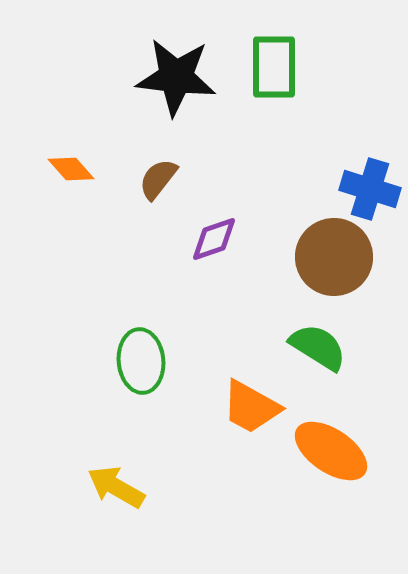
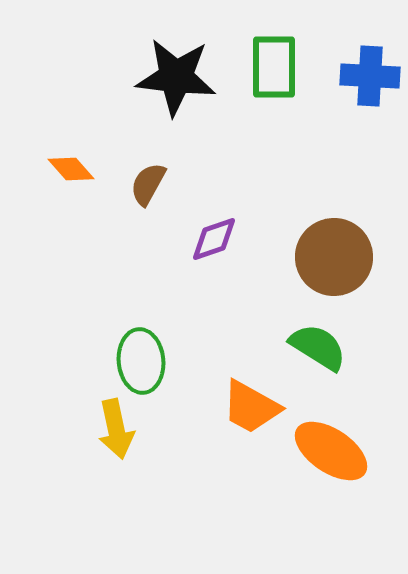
brown semicircle: moved 10 px left, 5 px down; rotated 9 degrees counterclockwise
blue cross: moved 113 px up; rotated 14 degrees counterclockwise
yellow arrow: moved 58 px up; rotated 132 degrees counterclockwise
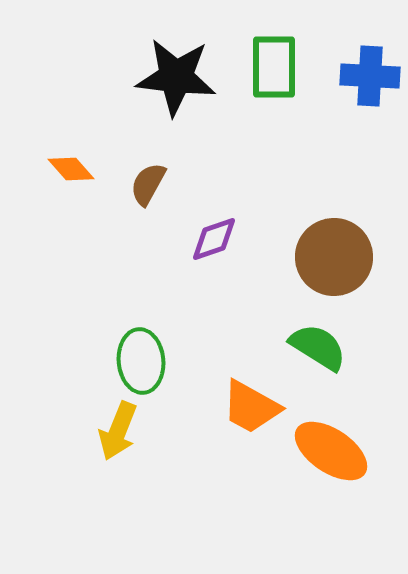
yellow arrow: moved 2 px right, 2 px down; rotated 34 degrees clockwise
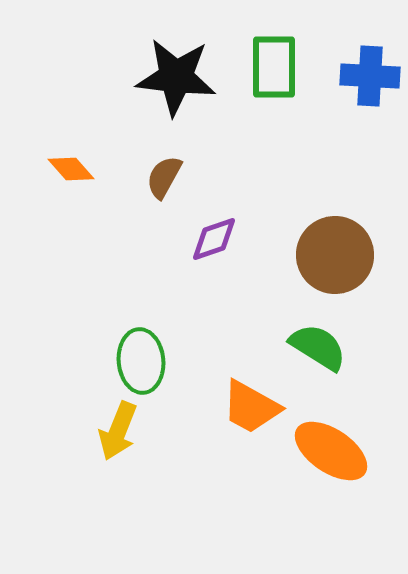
brown semicircle: moved 16 px right, 7 px up
brown circle: moved 1 px right, 2 px up
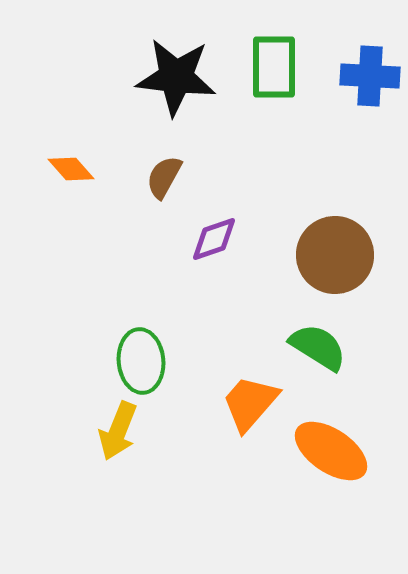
orange trapezoid: moved 1 px left, 4 px up; rotated 102 degrees clockwise
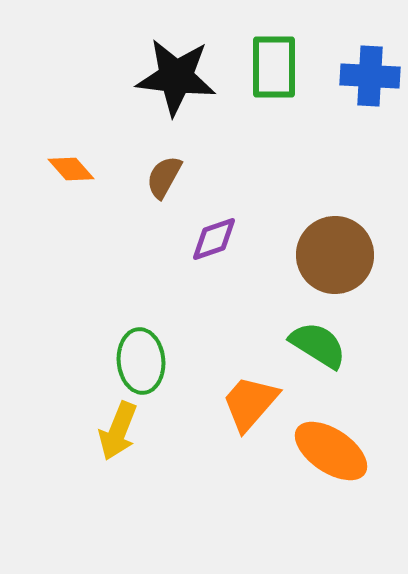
green semicircle: moved 2 px up
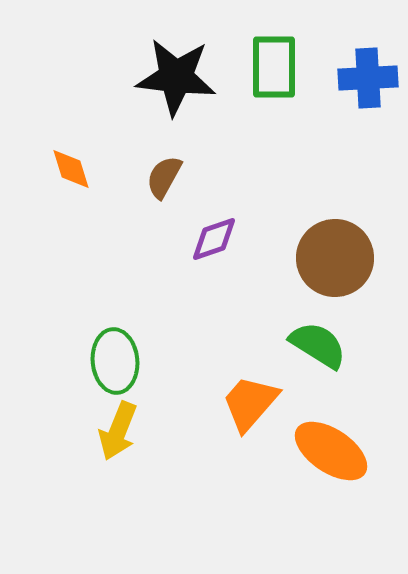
blue cross: moved 2 px left, 2 px down; rotated 6 degrees counterclockwise
orange diamond: rotated 24 degrees clockwise
brown circle: moved 3 px down
green ellipse: moved 26 px left
